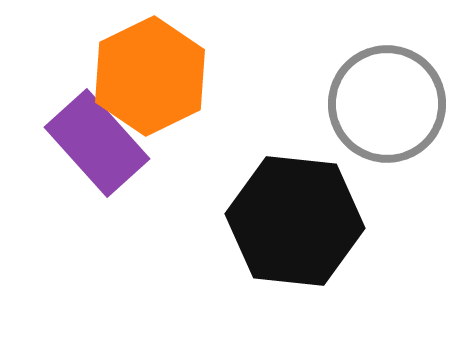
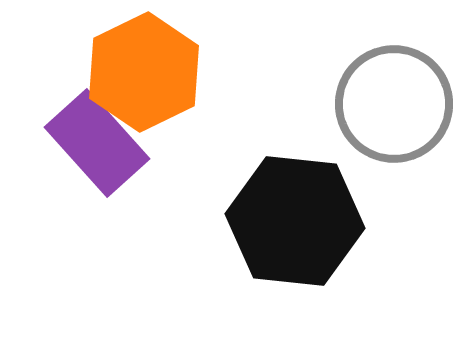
orange hexagon: moved 6 px left, 4 px up
gray circle: moved 7 px right
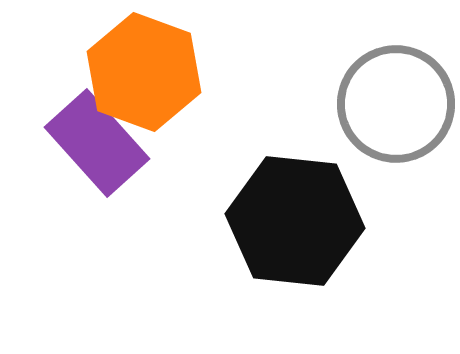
orange hexagon: rotated 14 degrees counterclockwise
gray circle: moved 2 px right
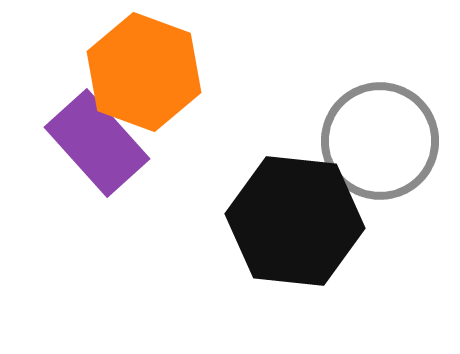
gray circle: moved 16 px left, 37 px down
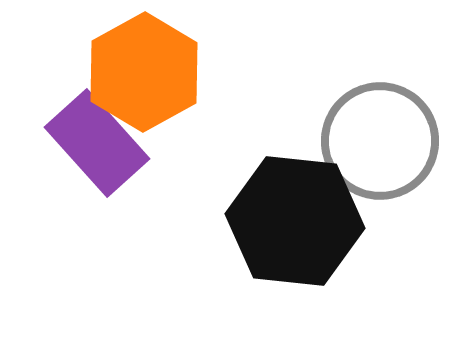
orange hexagon: rotated 11 degrees clockwise
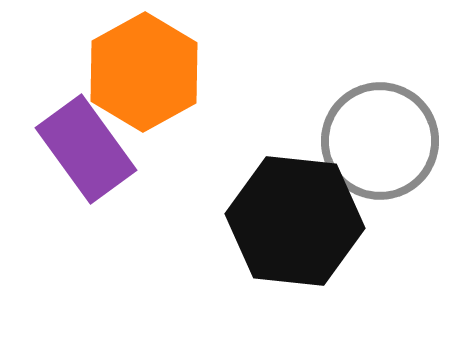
purple rectangle: moved 11 px left, 6 px down; rotated 6 degrees clockwise
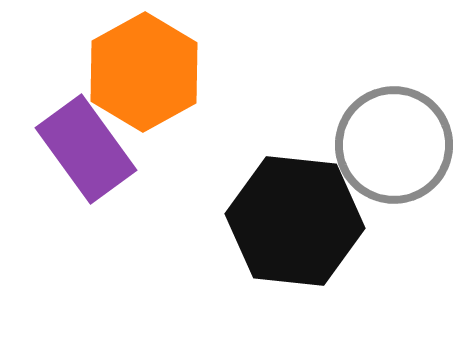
gray circle: moved 14 px right, 4 px down
